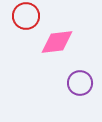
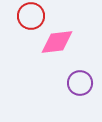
red circle: moved 5 px right
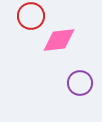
pink diamond: moved 2 px right, 2 px up
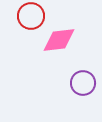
purple circle: moved 3 px right
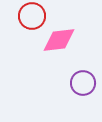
red circle: moved 1 px right
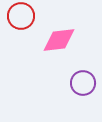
red circle: moved 11 px left
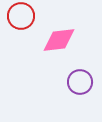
purple circle: moved 3 px left, 1 px up
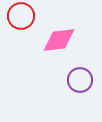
purple circle: moved 2 px up
